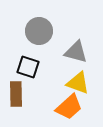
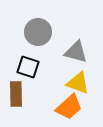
gray circle: moved 1 px left, 1 px down
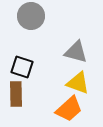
gray circle: moved 7 px left, 16 px up
black square: moved 6 px left
orange trapezoid: moved 2 px down
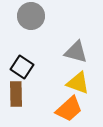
black square: rotated 15 degrees clockwise
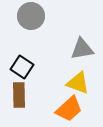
gray triangle: moved 6 px right, 3 px up; rotated 25 degrees counterclockwise
brown rectangle: moved 3 px right, 1 px down
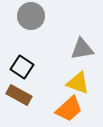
brown rectangle: rotated 60 degrees counterclockwise
